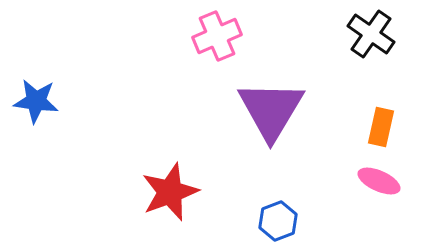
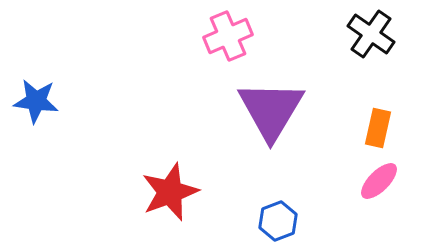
pink cross: moved 11 px right
orange rectangle: moved 3 px left, 1 px down
pink ellipse: rotated 69 degrees counterclockwise
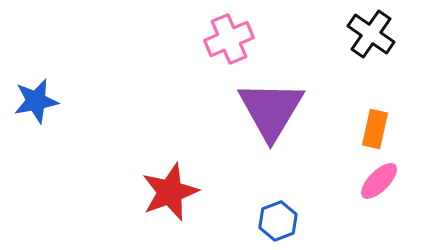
pink cross: moved 1 px right, 3 px down
blue star: rotated 18 degrees counterclockwise
orange rectangle: moved 3 px left, 1 px down
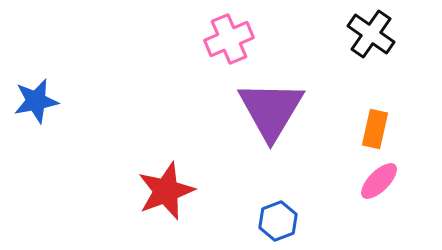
red star: moved 4 px left, 1 px up
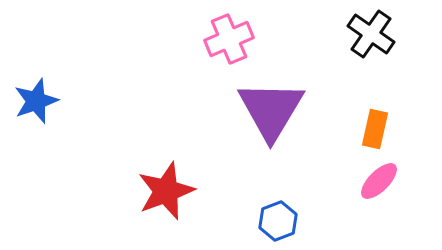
blue star: rotated 9 degrees counterclockwise
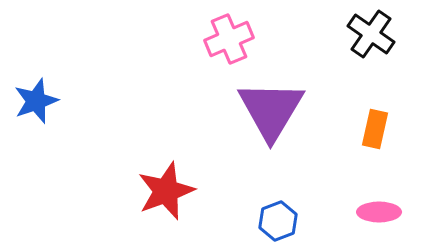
pink ellipse: moved 31 px down; rotated 45 degrees clockwise
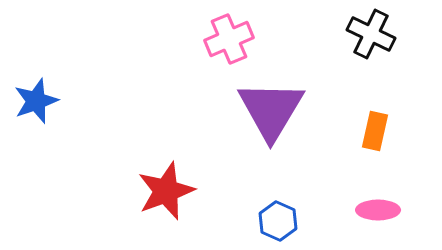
black cross: rotated 9 degrees counterclockwise
orange rectangle: moved 2 px down
pink ellipse: moved 1 px left, 2 px up
blue hexagon: rotated 15 degrees counterclockwise
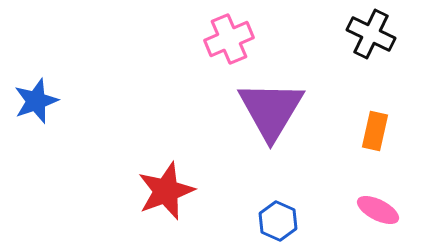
pink ellipse: rotated 27 degrees clockwise
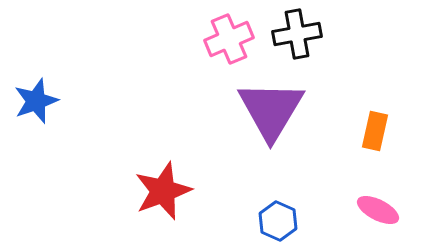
black cross: moved 74 px left; rotated 36 degrees counterclockwise
red star: moved 3 px left
